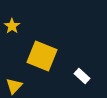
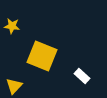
yellow star: rotated 28 degrees counterclockwise
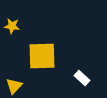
yellow square: rotated 24 degrees counterclockwise
white rectangle: moved 2 px down
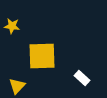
yellow triangle: moved 3 px right
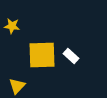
yellow square: moved 1 px up
white rectangle: moved 11 px left, 22 px up
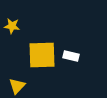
white rectangle: rotated 28 degrees counterclockwise
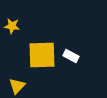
white rectangle: rotated 14 degrees clockwise
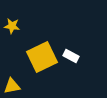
yellow square: moved 2 px down; rotated 24 degrees counterclockwise
yellow triangle: moved 5 px left; rotated 36 degrees clockwise
